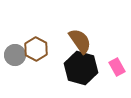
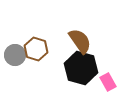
brown hexagon: rotated 10 degrees counterclockwise
pink rectangle: moved 9 px left, 15 px down
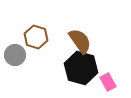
brown hexagon: moved 12 px up
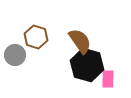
black hexagon: moved 6 px right, 3 px up
pink rectangle: moved 3 px up; rotated 30 degrees clockwise
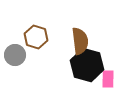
brown semicircle: rotated 28 degrees clockwise
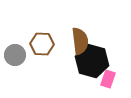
brown hexagon: moved 6 px right, 7 px down; rotated 15 degrees counterclockwise
black hexagon: moved 5 px right, 4 px up
pink rectangle: rotated 18 degrees clockwise
